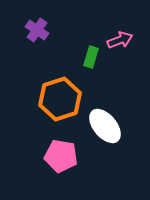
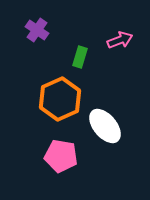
green rectangle: moved 11 px left
orange hexagon: rotated 6 degrees counterclockwise
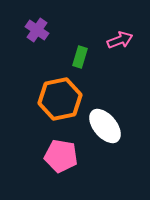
orange hexagon: rotated 12 degrees clockwise
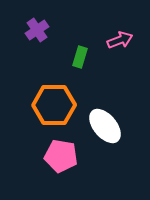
purple cross: rotated 20 degrees clockwise
orange hexagon: moved 6 px left, 6 px down; rotated 12 degrees clockwise
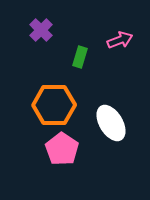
purple cross: moved 4 px right; rotated 10 degrees counterclockwise
white ellipse: moved 6 px right, 3 px up; rotated 9 degrees clockwise
pink pentagon: moved 1 px right, 7 px up; rotated 24 degrees clockwise
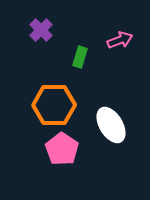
white ellipse: moved 2 px down
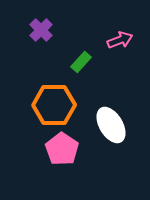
green rectangle: moved 1 px right, 5 px down; rotated 25 degrees clockwise
